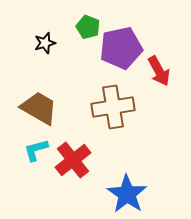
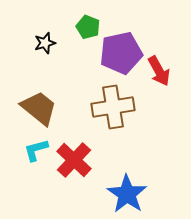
purple pentagon: moved 5 px down
brown trapezoid: rotated 9 degrees clockwise
red cross: moved 1 px right; rotated 9 degrees counterclockwise
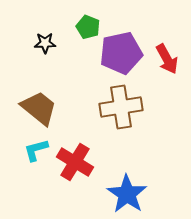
black star: rotated 15 degrees clockwise
red arrow: moved 8 px right, 12 px up
brown cross: moved 8 px right
red cross: moved 1 px right, 2 px down; rotated 12 degrees counterclockwise
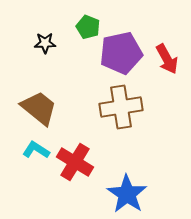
cyan L-shape: rotated 48 degrees clockwise
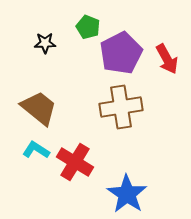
purple pentagon: rotated 15 degrees counterclockwise
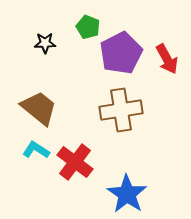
brown cross: moved 3 px down
red cross: rotated 6 degrees clockwise
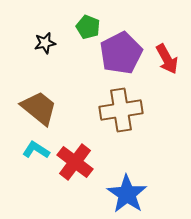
black star: rotated 10 degrees counterclockwise
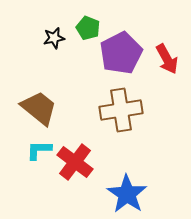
green pentagon: moved 1 px down
black star: moved 9 px right, 5 px up
cyan L-shape: moved 3 px right; rotated 32 degrees counterclockwise
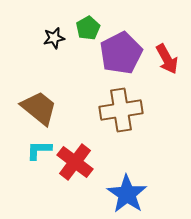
green pentagon: rotated 20 degrees clockwise
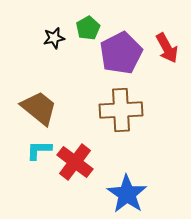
red arrow: moved 11 px up
brown cross: rotated 6 degrees clockwise
